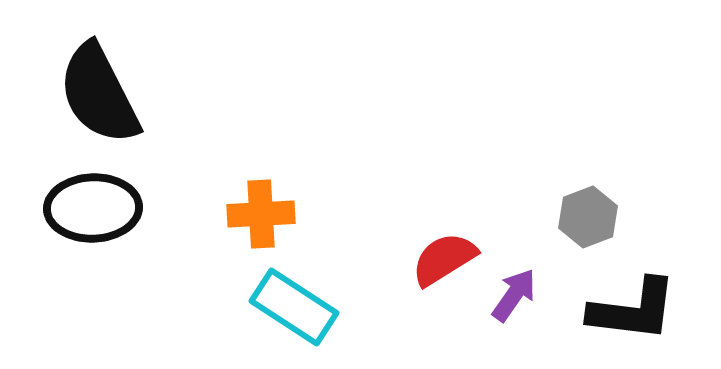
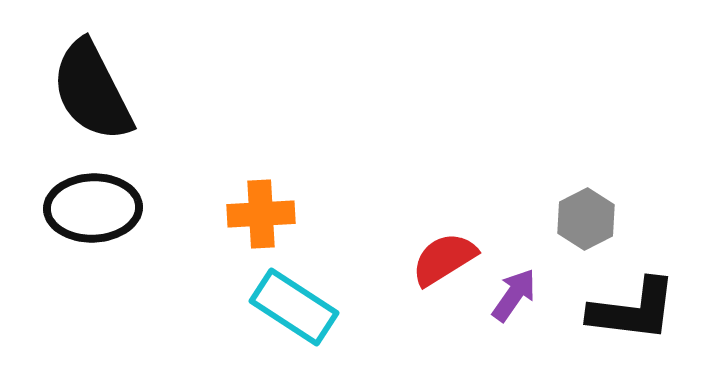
black semicircle: moved 7 px left, 3 px up
gray hexagon: moved 2 px left, 2 px down; rotated 6 degrees counterclockwise
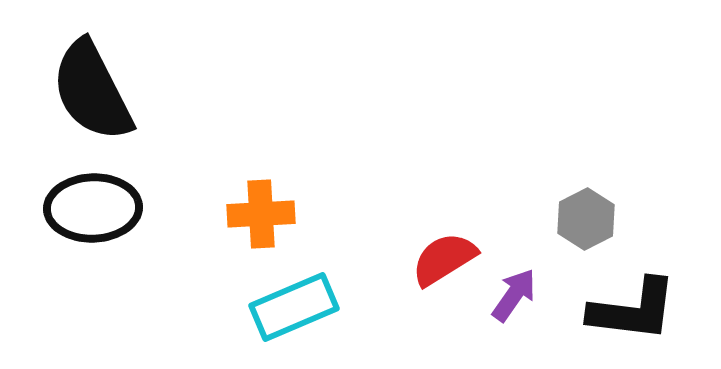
cyan rectangle: rotated 56 degrees counterclockwise
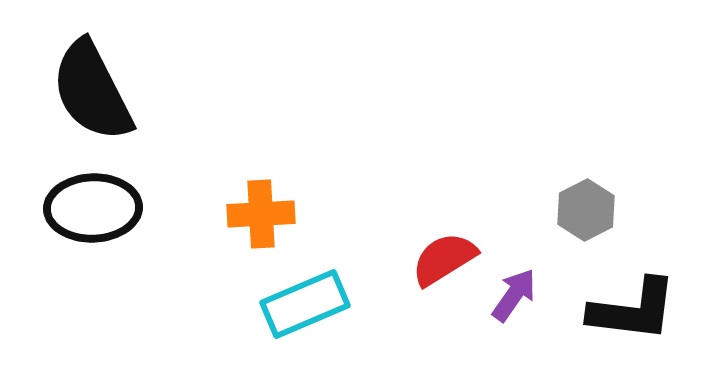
gray hexagon: moved 9 px up
cyan rectangle: moved 11 px right, 3 px up
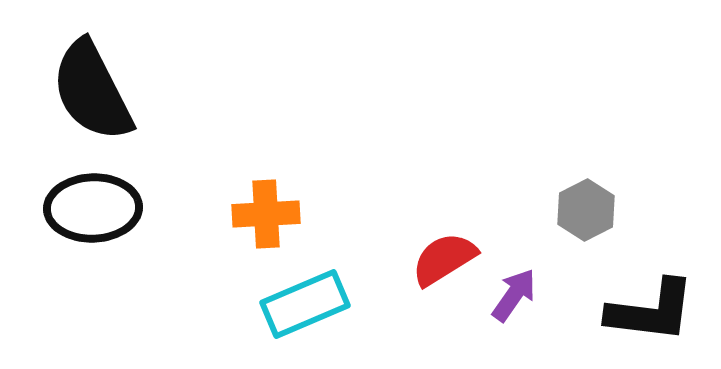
orange cross: moved 5 px right
black L-shape: moved 18 px right, 1 px down
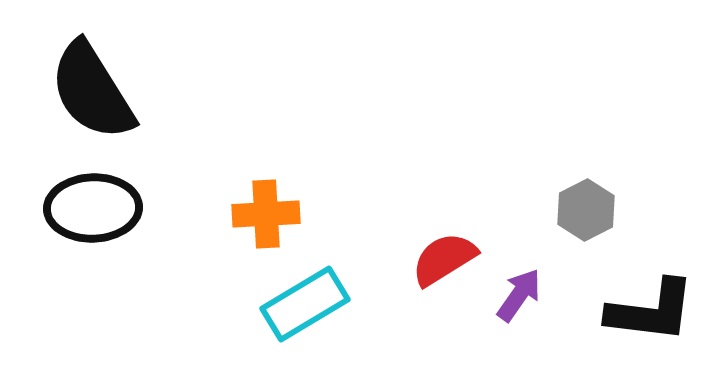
black semicircle: rotated 5 degrees counterclockwise
purple arrow: moved 5 px right
cyan rectangle: rotated 8 degrees counterclockwise
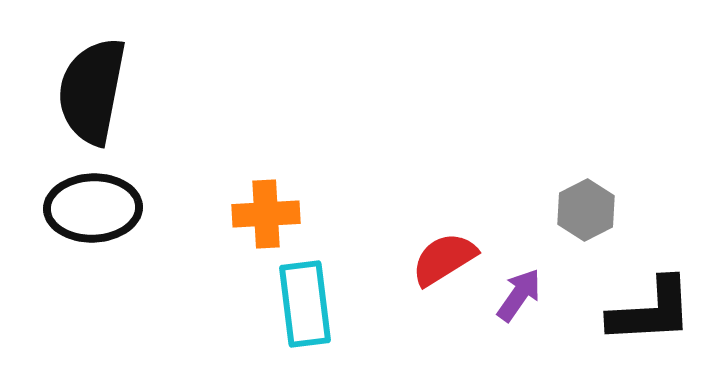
black semicircle: rotated 43 degrees clockwise
cyan rectangle: rotated 66 degrees counterclockwise
black L-shape: rotated 10 degrees counterclockwise
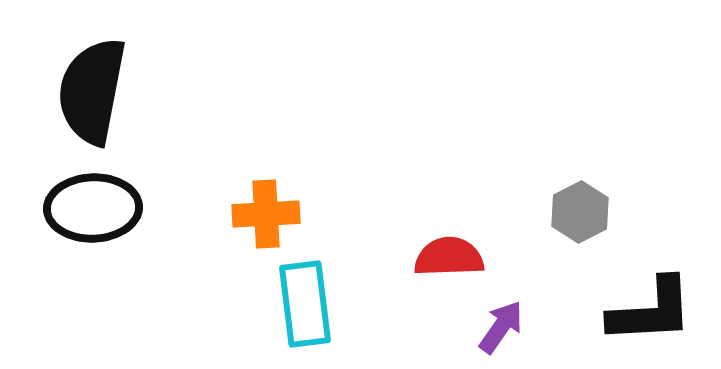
gray hexagon: moved 6 px left, 2 px down
red semicircle: moved 5 px right, 2 px up; rotated 30 degrees clockwise
purple arrow: moved 18 px left, 32 px down
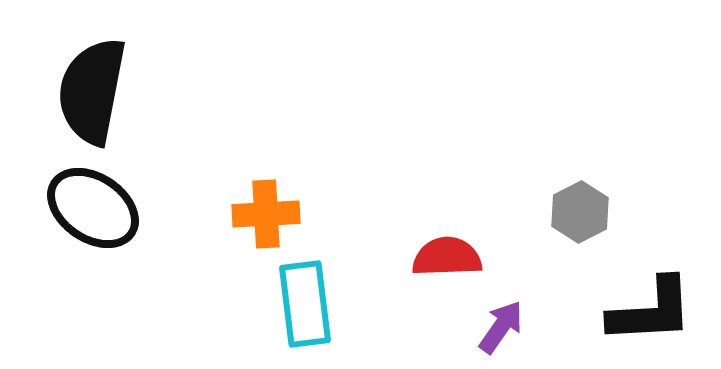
black ellipse: rotated 36 degrees clockwise
red semicircle: moved 2 px left
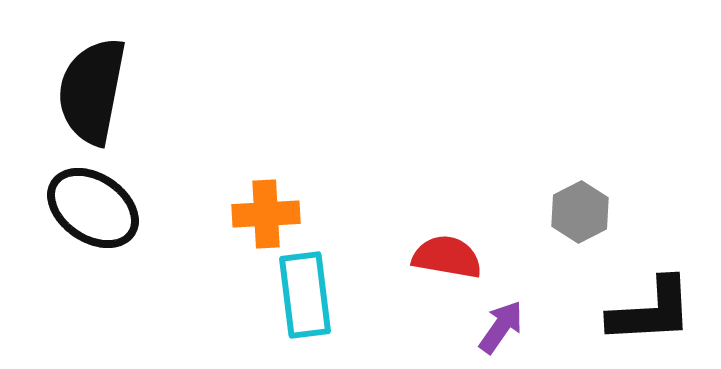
red semicircle: rotated 12 degrees clockwise
cyan rectangle: moved 9 px up
